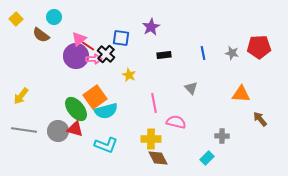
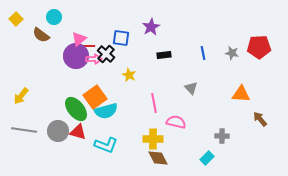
red line: rotated 32 degrees counterclockwise
red triangle: moved 3 px right, 3 px down
yellow cross: moved 2 px right
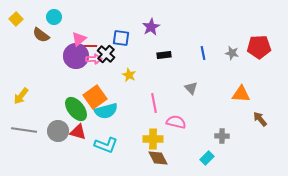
red line: moved 2 px right
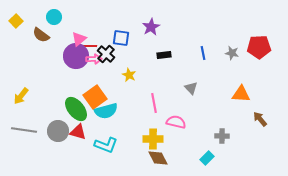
yellow square: moved 2 px down
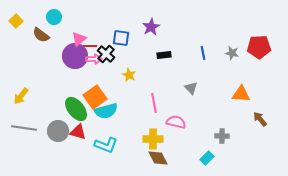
purple circle: moved 1 px left
gray line: moved 2 px up
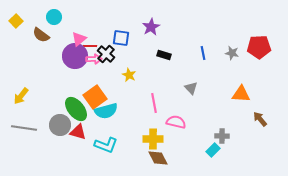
black rectangle: rotated 24 degrees clockwise
gray circle: moved 2 px right, 6 px up
cyan rectangle: moved 6 px right, 8 px up
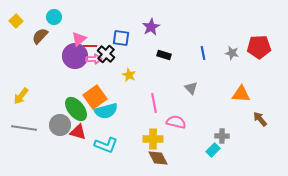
brown semicircle: moved 1 px left, 1 px down; rotated 96 degrees clockwise
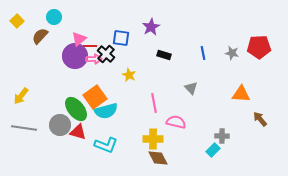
yellow square: moved 1 px right
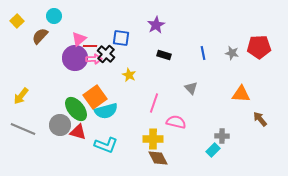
cyan circle: moved 1 px up
purple star: moved 5 px right, 2 px up
purple circle: moved 2 px down
pink line: rotated 30 degrees clockwise
gray line: moved 1 px left, 1 px down; rotated 15 degrees clockwise
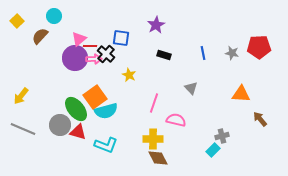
pink semicircle: moved 2 px up
gray cross: rotated 16 degrees counterclockwise
